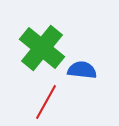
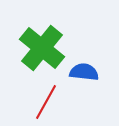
blue semicircle: moved 2 px right, 2 px down
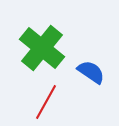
blue semicircle: moved 7 px right; rotated 28 degrees clockwise
